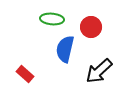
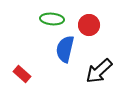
red circle: moved 2 px left, 2 px up
red rectangle: moved 3 px left
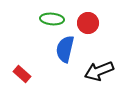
red circle: moved 1 px left, 2 px up
black arrow: rotated 20 degrees clockwise
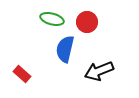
green ellipse: rotated 10 degrees clockwise
red circle: moved 1 px left, 1 px up
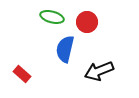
green ellipse: moved 2 px up
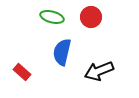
red circle: moved 4 px right, 5 px up
blue semicircle: moved 3 px left, 3 px down
red rectangle: moved 2 px up
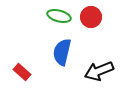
green ellipse: moved 7 px right, 1 px up
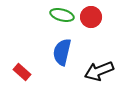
green ellipse: moved 3 px right, 1 px up
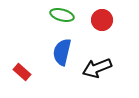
red circle: moved 11 px right, 3 px down
black arrow: moved 2 px left, 3 px up
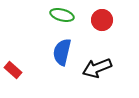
red rectangle: moved 9 px left, 2 px up
